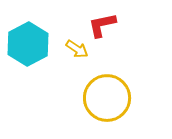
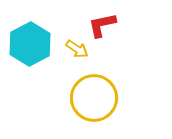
cyan hexagon: moved 2 px right
yellow circle: moved 13 px left
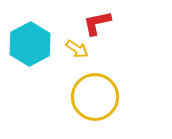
red L-shape: moved 5 px left, 2 px up
yellow circle: moved 1 px right, 1 px up
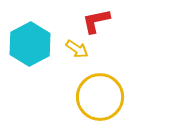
red L-shape: moved 1 px left, 2 px up
yellow circle: moved 5 px right
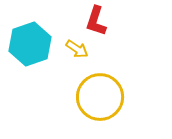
red L-shape: rotated 60 degrees counterclockwise
cyan hexagon: rotated 9 degrees clockwise
